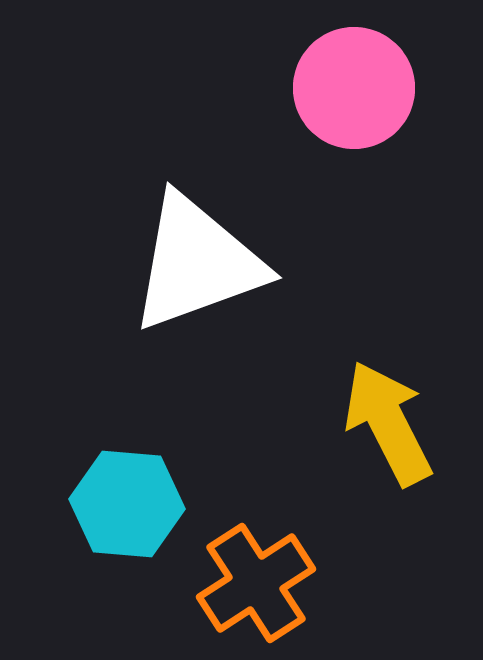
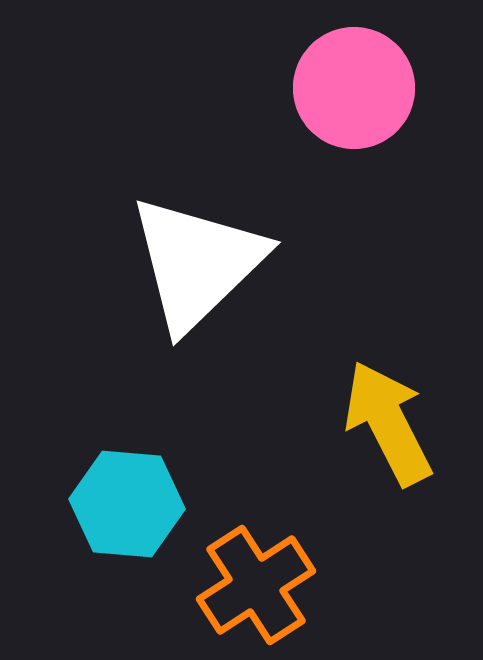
white triangle: rotated 24 degrees counterclockwise
orange cross: moved 2 px down
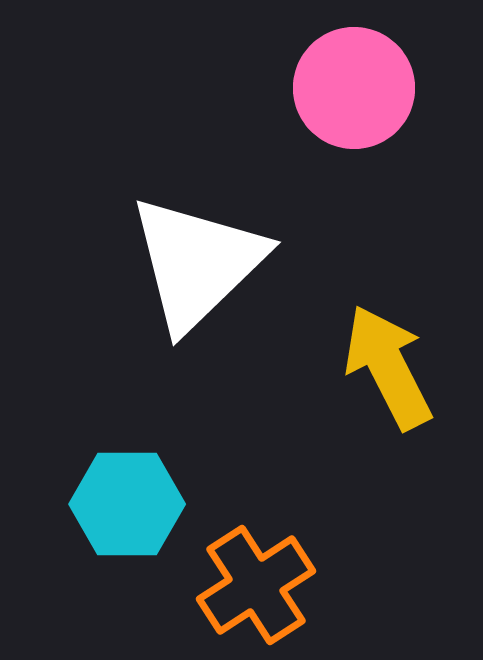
yellow arrow: moved 56 px up
cyan hexagon: rotated 5 degrees counterclockwise
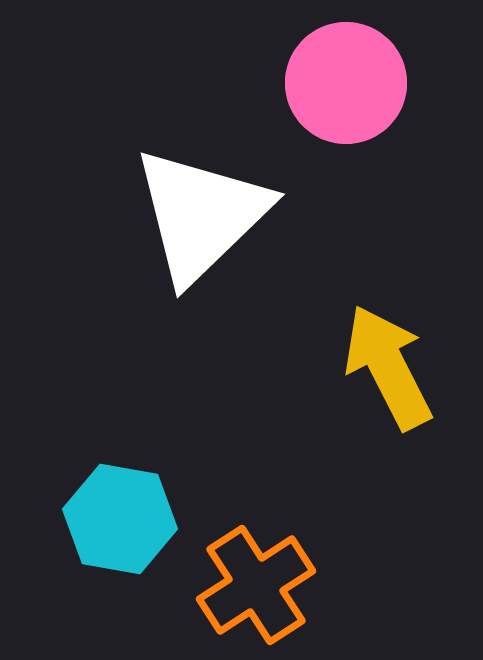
pink circle: moved 8 px left, 5 px up
white triangle: moved 4 px right, 48 px up
cyan hexagon: moved 7 px left, 15 px down; rotated 10 degrees clockwise
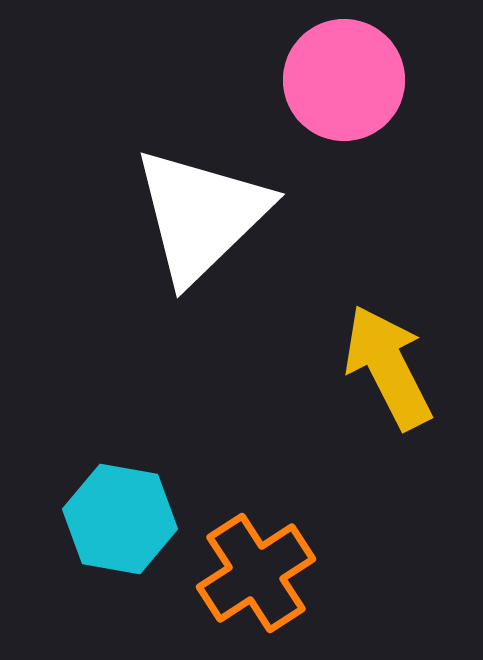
pink circle: moved 2 px left, 3 px up
orange cross: moved 12 px up
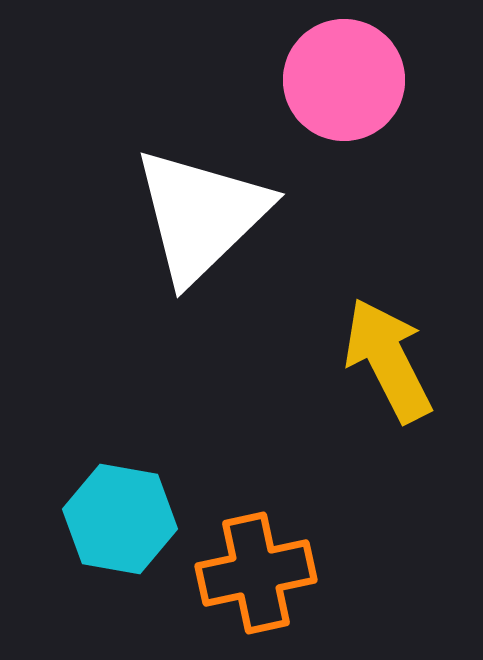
yellow arrow: moved 7 px up
orange cross: rotated 21 degrees clockwise
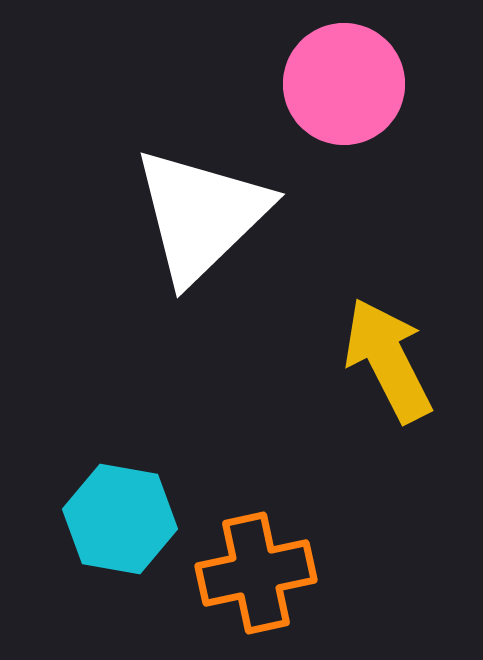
pink circle: moved 4 px down
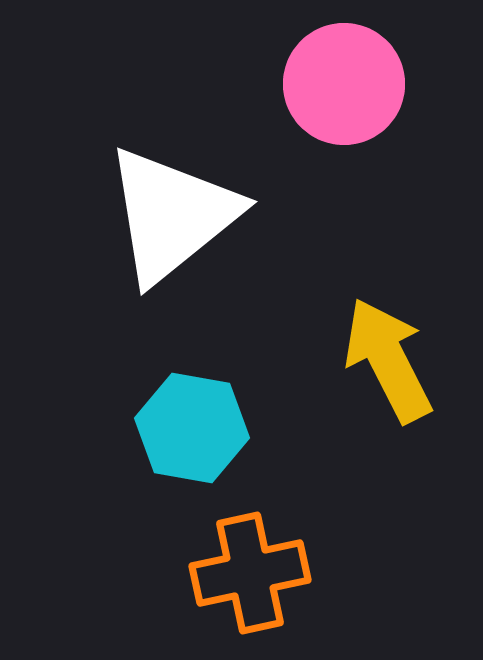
white triangle: moved 29 px left; rotated 5 degrees clockwise
cyan hexagon: moved 72 px right, 91 px up
orange cross: moved 6 px left
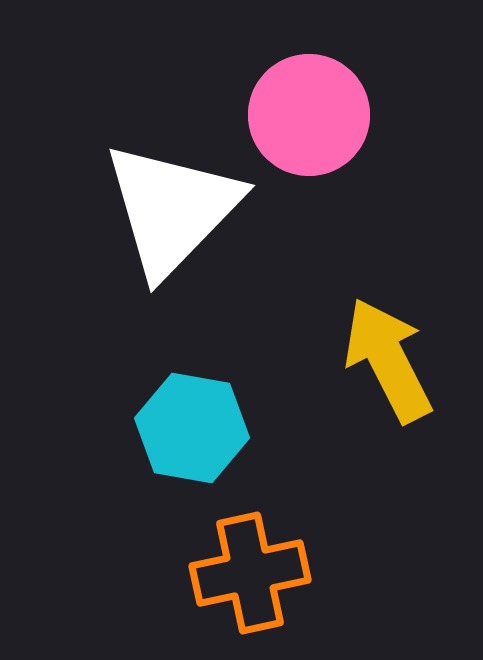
pink circle: moved 35 px left, 31 px down
white triangle: moved 6 px up; rotated 7 degrees counterclockwise
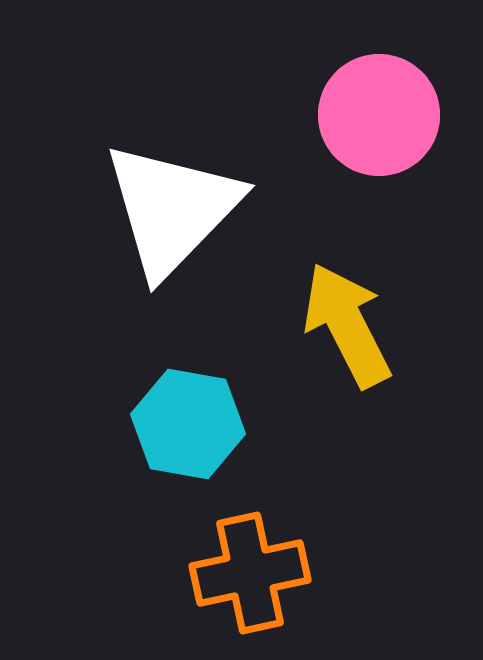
pink circle: moved 70 px right
yellow arrow: moved 41 px left, 35 px up
cyan hexagon: moved 4 px left, 4 px up
